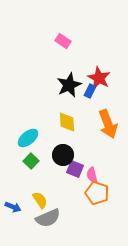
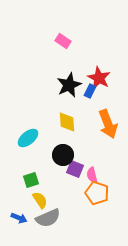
green square: moved 19 px down; rotated 28 degrees clockwise
blue arrow: moved 6 px right, 11 px down
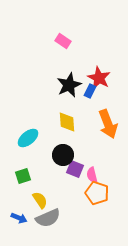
green square: moved 8 px left, 4 px up
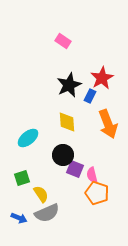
red star: moved 3 px right; rotated 15 degrees clockwise
blue rectangle: moved 5 px down
green square: moved 1 px left, 2 px down
yellow semicircle: moved 1 px right, 6 px up
gray semicircle: moved 1 px left, 5 px up
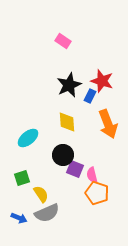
red star: moved 3 px down; rotated 25 degrees counterclockwise
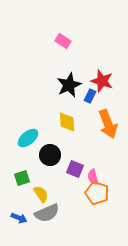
black circle: moved 13 px left
pink semicircle: moved 1 px right, 2 px down
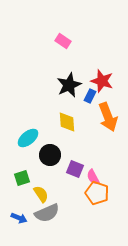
orange arrow: moved 7 px up
pink semicircle: rotated 14 degrees counterclockwise
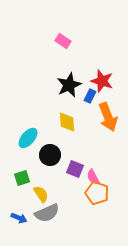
cyan ellipse: rotated 10 degrees counterclockwise
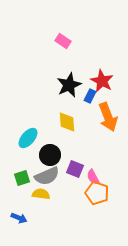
red star: rotated 10 degrees clockwise
yellow semicircle: rotated 48 degrees counterclockwise
gray semicircle: moved 37 px up
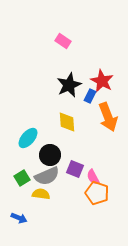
green square: rotated 14 degrees counterclockwise
